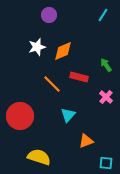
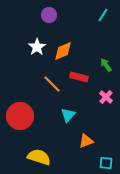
white star: rotated 18 degrees counterclockwise
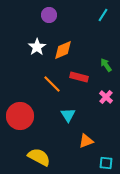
orange diamond: moved 1 px up
cyan triangle: rotated 14 degrees counterclockwise
yellow semicircle: rotated 10 degrees clockwise
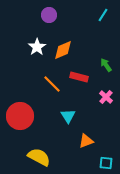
cyan triangle: moved 1 px down
